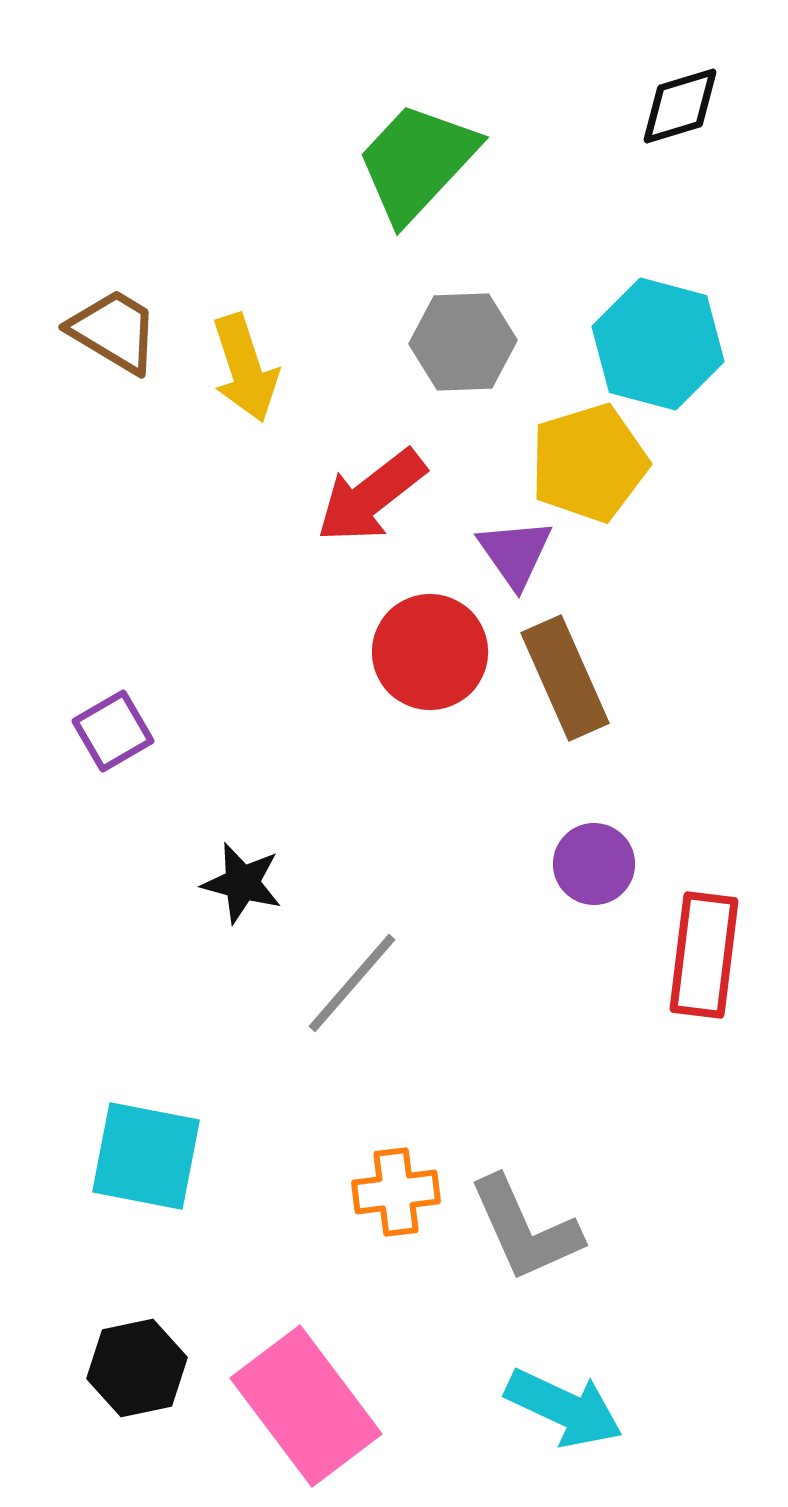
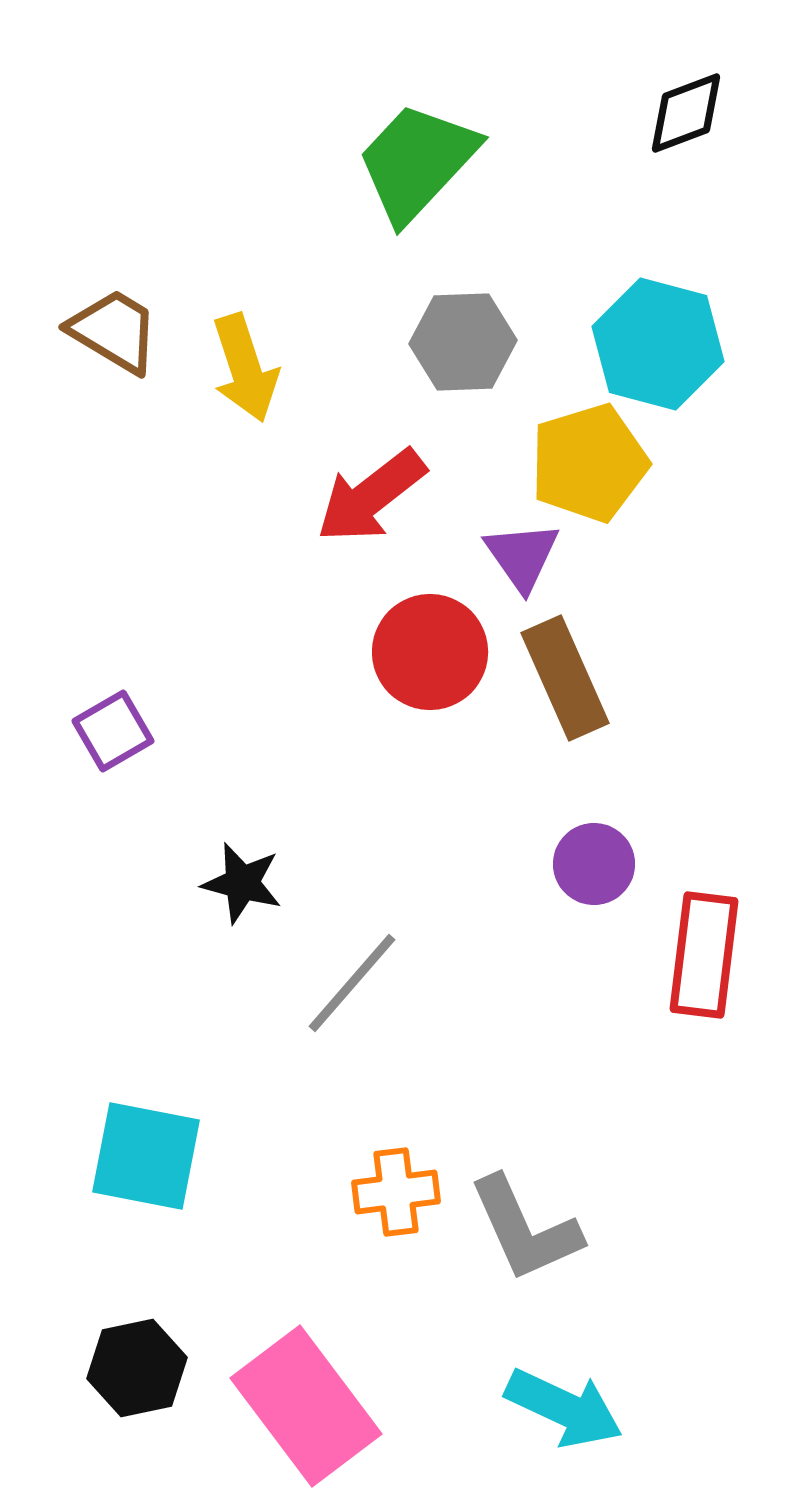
black diamond: moved 6 px right, 7 px down; rotated 4 degrees counterclockwise
purple triangle: moved 7 px right, 3 px down
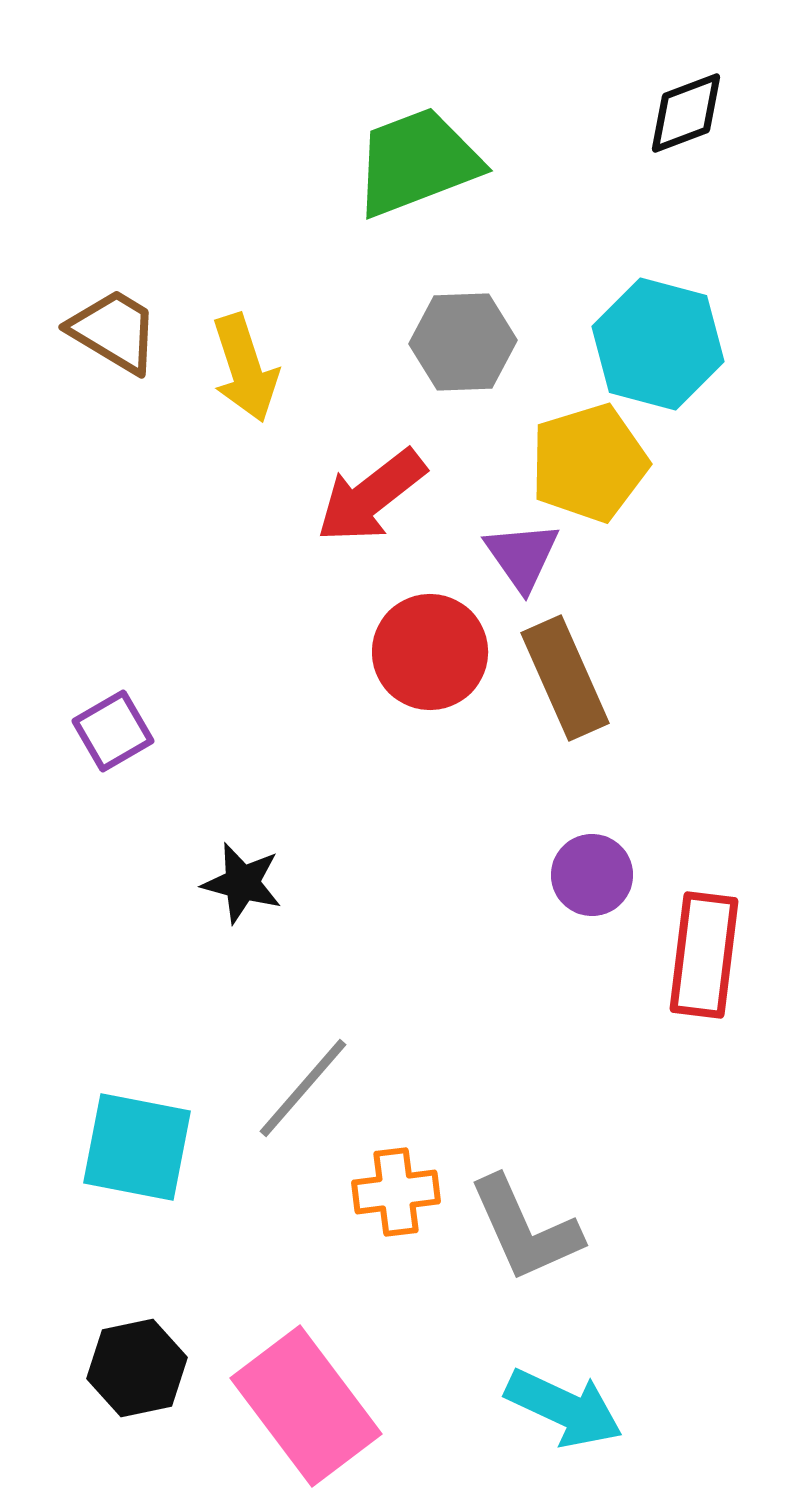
green trapezoid: rotated 26 degrees clockwise
purple circle: moved 2 px left, 11 px down
gray line: moved 49 px left, 105 px down
cyan square: moved 9 px left, 9 px up
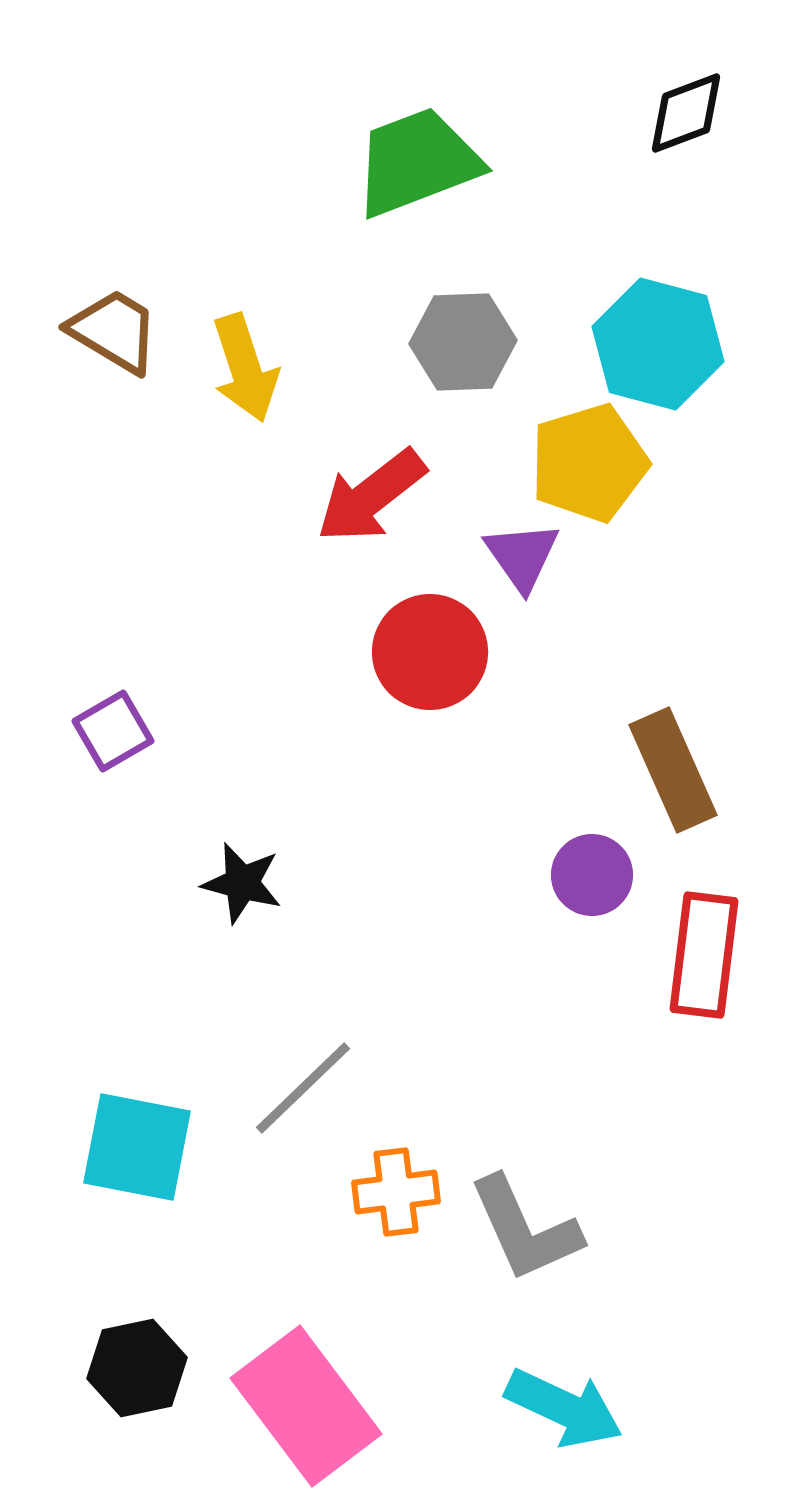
brown rectangle: moved 108 px right, 92 px down
gray line: rotated 5 degrees clockwise
